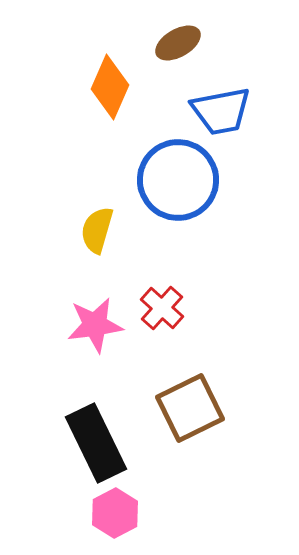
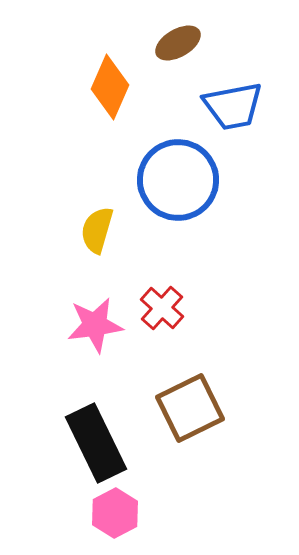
blue trapezoid: moved 12 px right, 5 px up
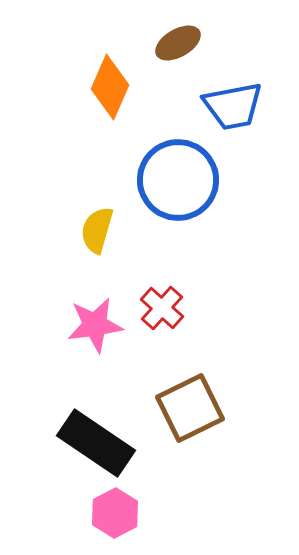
black rectangle: rotated 30 degrees counterclockwise
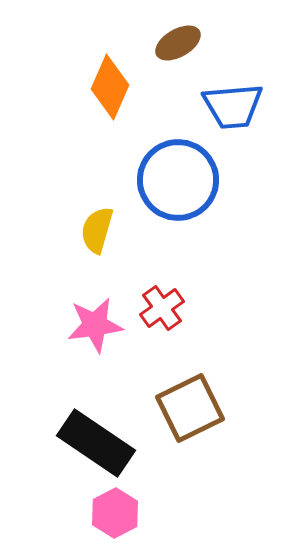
blue trapezoid: rotated 6 degrees clockwise
red cross: rotated 12 degrees clockwise
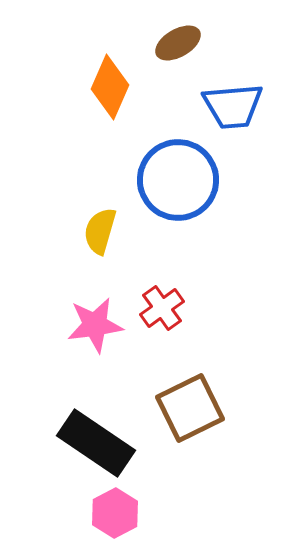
yellow semicircle: moved 3 px right, 1 px down
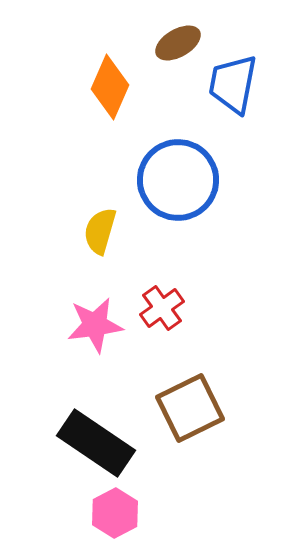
blue trapezoid: moved 22 px up; rotated 106 degrees clockwise
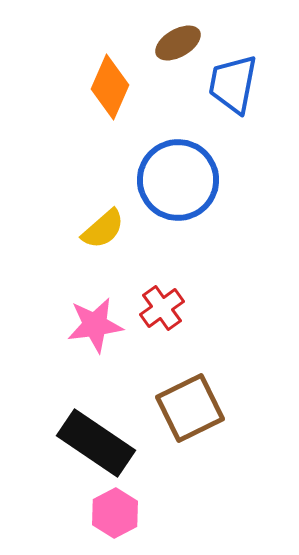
yellow semicircle: moved 3 px right, 2 px up; rotated 147 degrees counterclockwise
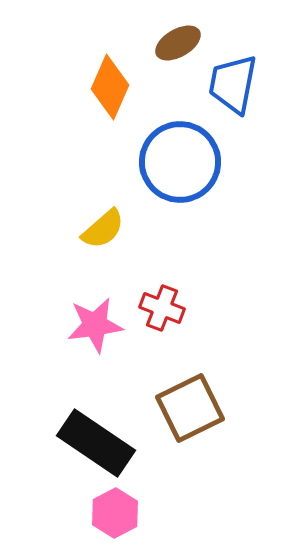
blue circle: moved 2 px right, 18 px up
red cross: rotated 33 degrees counterclockwise
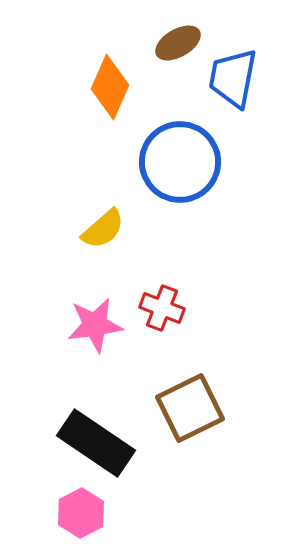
blue trapezoid: moved 6 px up
pink hexagon: moved 34 px left
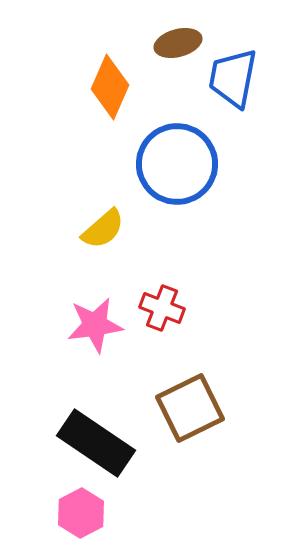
brown ellipse: rotated 15 degrees clockwise
blue circle: moved 3 px left, 2 px down
